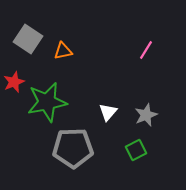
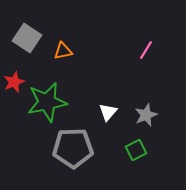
gray square: moved 1 px left, 1 px up
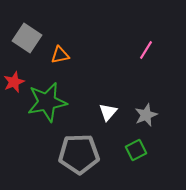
orange triangle: moved 3 px left, 4 px down
gray pentagon: moved 6 px right, 6 px down
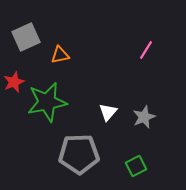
gray square: moved 1 px left, 1 px up; rotated 32 degrees clockwise
gray star: moved 2 px left, 2 px down
green square: moved 16 px down
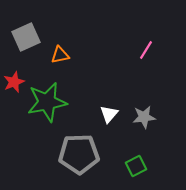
white triangle: moved 1 px right, 2 px down
gray star: rotated 15 degrees clockwise
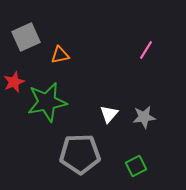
gray pentagon: moved 1 px right
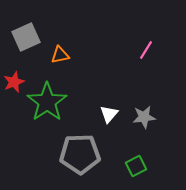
green star: rotated 24 degrees counterclockwise
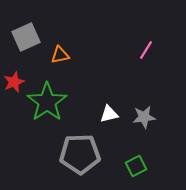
white triangle: rotated 36 degrees clockwise
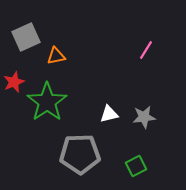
orange triangle: moved 4 px left, 1 px down
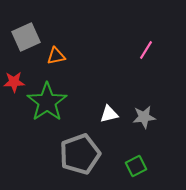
red star: rotated 20 degrees clockwise
gray pentagon: rotated 18 degrees counterclockwise
